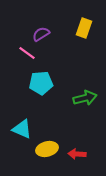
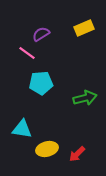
yellow rectangle: rotated 48 degrees clockwise
cyan triangle: rotated 15 degrees counterclockwise
red arrow: rotated 48 degrees counterclockwise
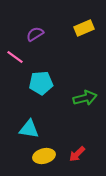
purple semicircle: moved 6 px left
pink line: moved 12 px left, 4 px down
cyan triangle: moved 7 px right
yellow ellipse: moved 3 px left, 7 px down
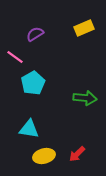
cyan pentagon: moved 8 px left; rotated 25 degrees counterclockwise
green arrow: rotated 20 degrees clockwise
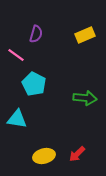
yellow rectangle: moved 1 px right, 7 px down
purple semicircle: moved 1 px right; rotated 138 degrees clockwise
pink line: moved 1 px right, 2 px up
cyan pentagon: moved 1 px right, 1 px down; rotated 15 degrees counterclockwise
cyan triangle: moved 12 px left, 10 px up
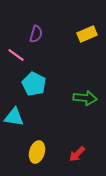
yellow rectangle: moved 2 px right, 1 px up
cyan triangle: moved 3 px left, 2 px up
yellow ellipse: moved 7 px left, 4 px up; rotated 60 degrees counterclockwise
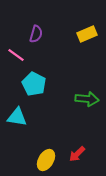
green arrow: moved 2 px right, 1 px down
cyan triangle: moved 3 px right
yellow ellipse: moved 9 px right, 8 px down; rotated 15 degrees clockwise
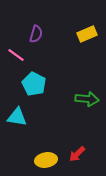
yellow ellipse: rotated 50 degrees clockwise
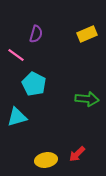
cyan triangle: rotated 25 degrees counterclockwise
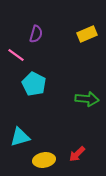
cyan triangle: moved 3 px right, 20 px down
yellow ellipse: moved 2 px left
